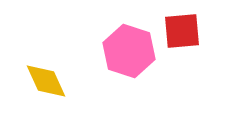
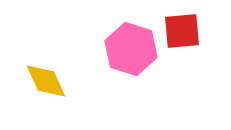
pink hexagon: moved 2 px right, 2 px up
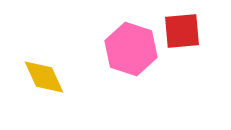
yellow diamond: moved 2 px left, 4 px up
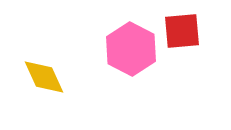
pink hexagon: rotated 9 degrees clockwise
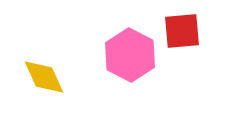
pink hexagon: moved 1 px left, 6 px down
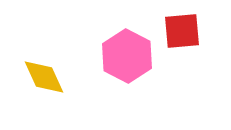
pink hexagon: moved 3 px left, 1 px down
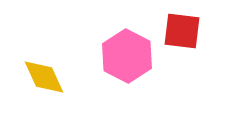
red square: rotated 12 degrees clockwise
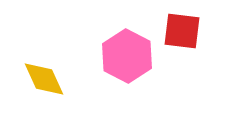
yellow diamond: moved 2 px down
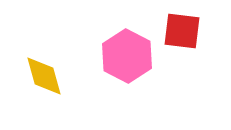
yellow diamond: moved 3 px up; rotated 9 degrees clockwise
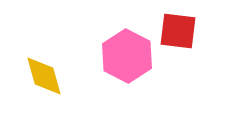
red square: moved 4 px left
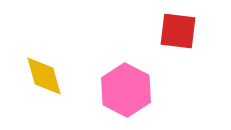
pink hexagon: moved 1 px left, 34 px down
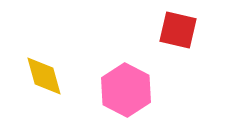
red square: moved 1 px up; rotated 6 degrees clockwise
